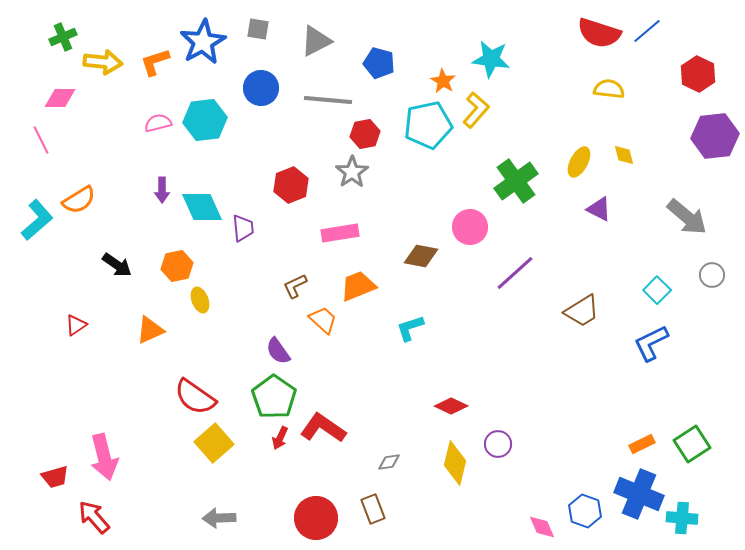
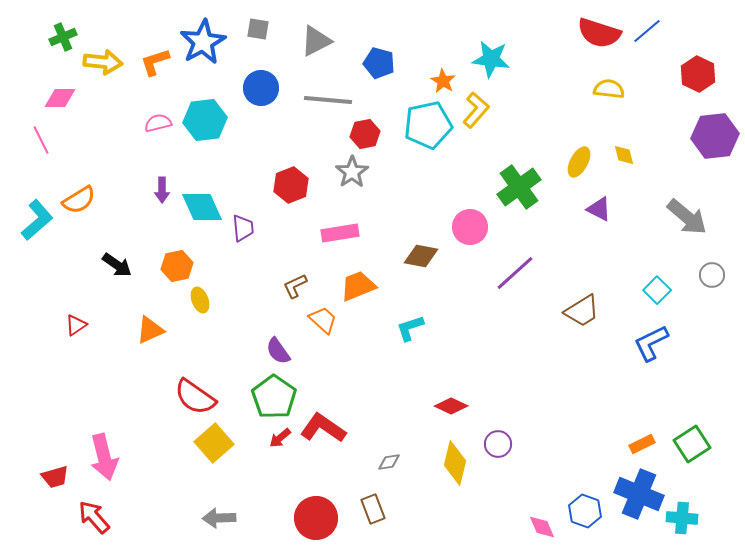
green cross at (516, 181): moved 3 px right, 6 px down
red arrow at (280, 438): rotated 25 degrees clockwise
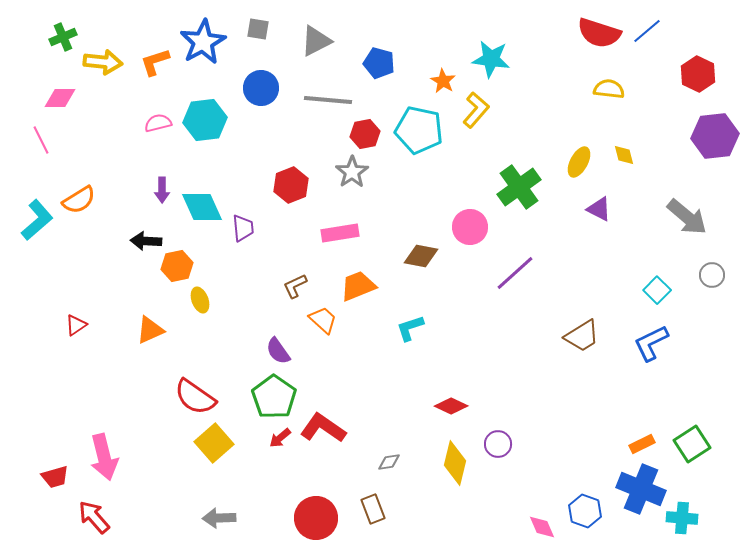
cyan pentagon at (428, 125): moved 9 px left, 5 px down; rotated 24 degrees clockwise
black arrow at (117, 265): moved 29 px right, 24 px up; rotated 148 degrees clockwise
brown trapezoid at (582, 311): moved 25 px down
blue cross at (639, 494): moved 2 px right, 5 px up
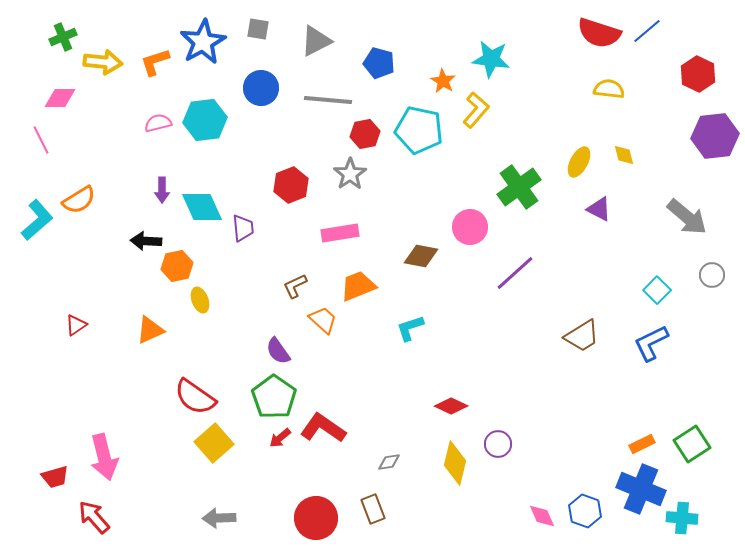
gray star at (352, 172): moved 2 px left, 2 px down
pink diamond at (542, 527): moved 11 px up
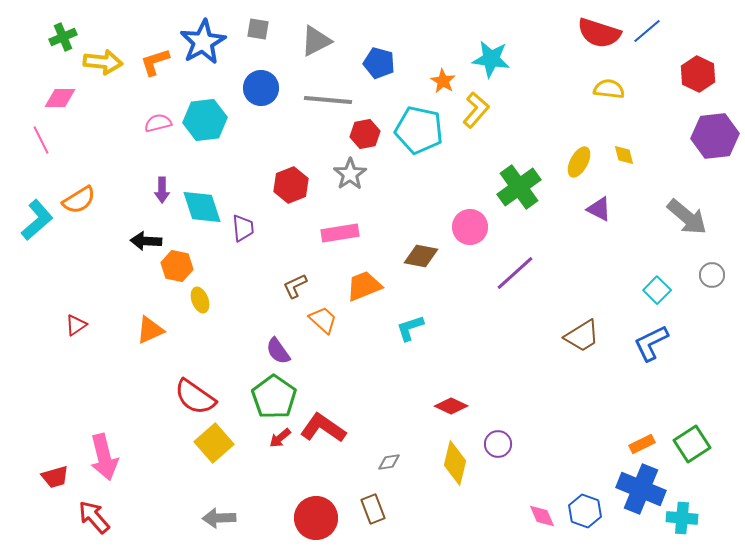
cyan diamond at (202, 207): rotated 6 degrees clockwise
orange hexagon at (177, 266): rotated 24 degrees clockwise
orange trapezoid at (358, 286): moved 6 px right
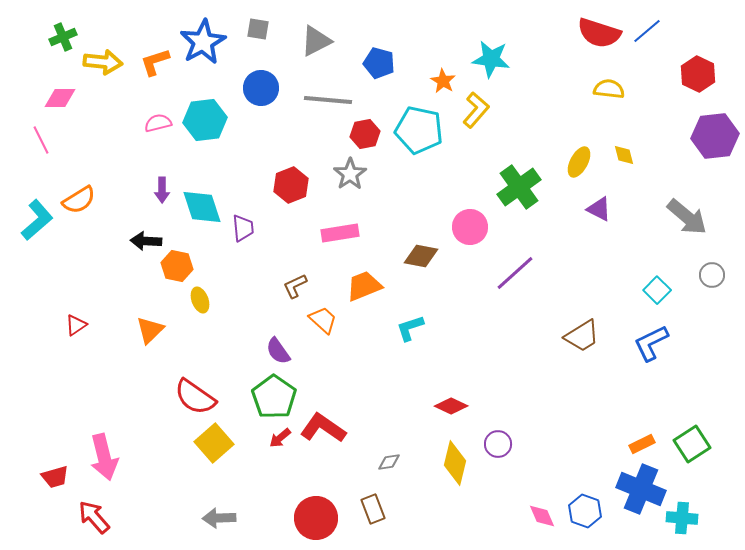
orange triangle at (150, 330): rotated 20 degrees counterclockwise
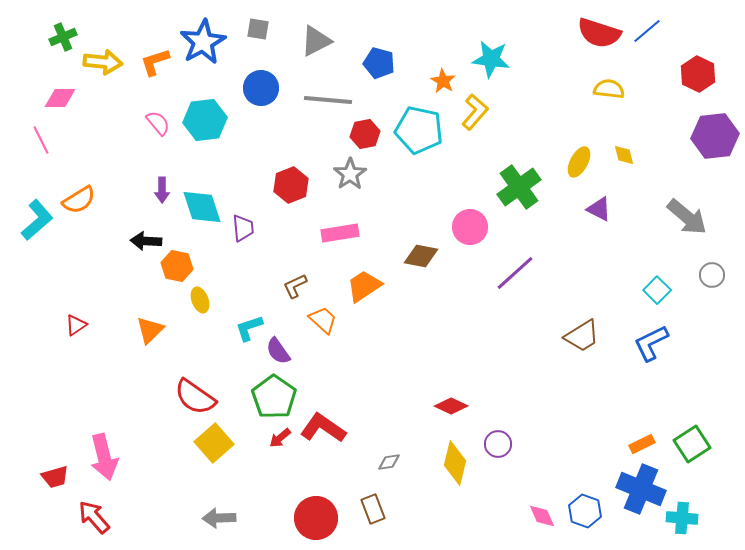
yellow L-shape at (476, 110): moved 1 px left, 2 px down
pink semicircle at (158, 123): rotated 64 degrees clockwise
orange trapezoid at (364, 286): rotated 12 degrees counterclockwise
cyan L-shape at (410, 328): moved 161 px left
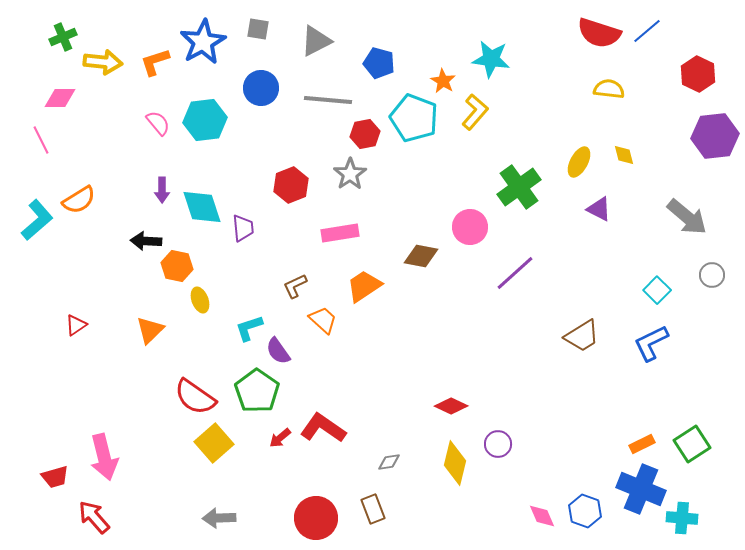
cyan pentagon at (419, 130): moved 5 px left, 12 px up; rotated 9 degrees clockwise
green pentagon at (274, 397): moved 17 px left, 6 px up
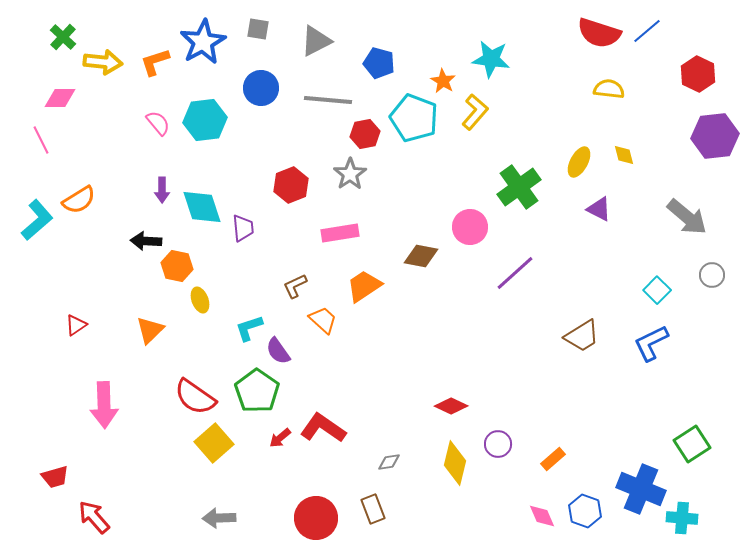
green cross at (63, 37): rotated 24 degrees counterclockwise
orange rectangle at (642, 444): moved 89 px left, 15 px down; rotated 15 degrees counterclockwise
pink arrow at (104, 457): moved 52 px up; rotated 12 degrees clockwise
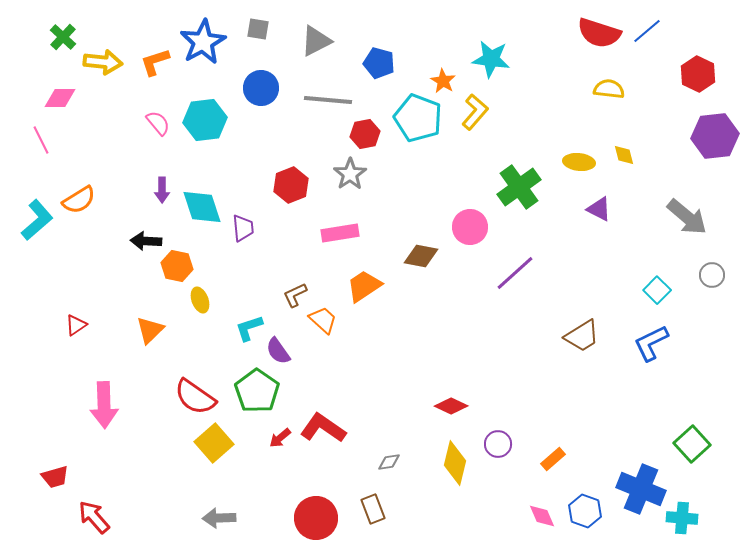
cyan pentagon at (414, 118): moved 4 px right
yellow ellipse at (579, 162): rotated 68 degrees clockwise
brown L-shape at (295, 286): moved 9 px down
green square at (692, 444): rotated 9 degrees counterclockwise
